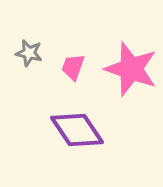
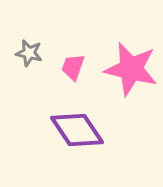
pink star: rotated 6 degrees counterclockwise
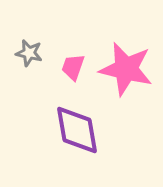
pink star: moved 5 px left
purple diamond: rotated 24 degrees clockwise
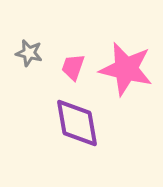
purple diamond: moved 7 px up
